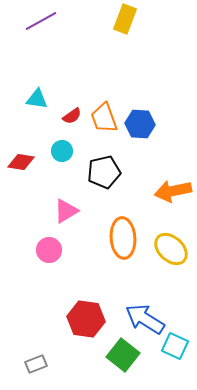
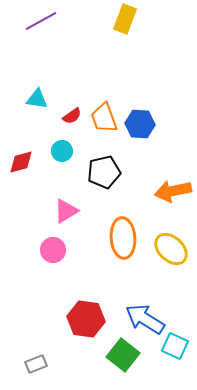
red diamond: rotated 24 degrees counterclockwise
pink circle: moved 4 px right
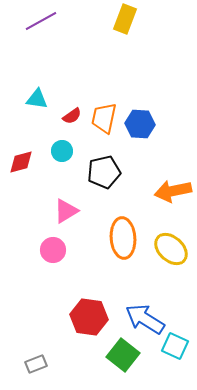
orange trapezoid: rotated 32 degrees clockwise
red hexagon: moved 3 px right, 2 px up
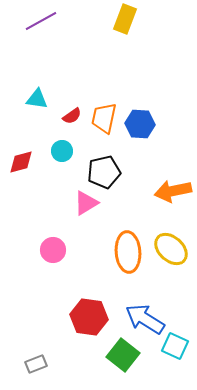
pink triangle: moved 20 px right, 8 px up
orange ellipse: moved 5 px right, 14 px down
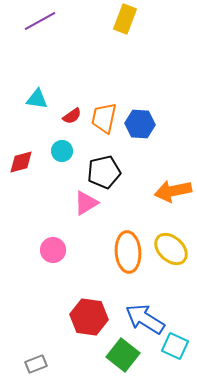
purple line: moved 1 px left
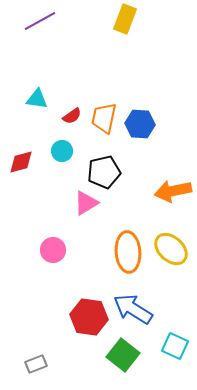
blue arrow: moved 12 px left, 10 px up
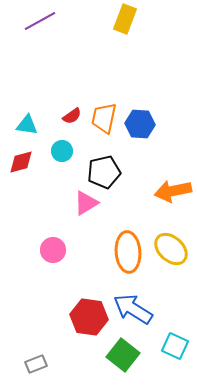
cyan triangle: moved 10 px left, 26 px down
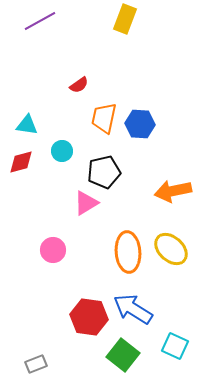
red semicircle: moved 7 px right, 31 px up
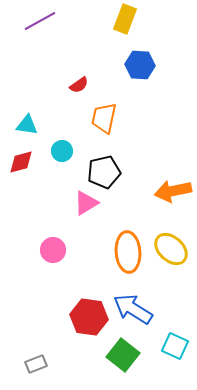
blue hexagon: moved 59 px up
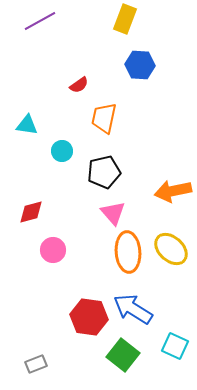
red diamond: moved 10 px right, 50 px down
pink triangle: moved 27 px right, 10 px down; rotated 40 degrees counterclockwise
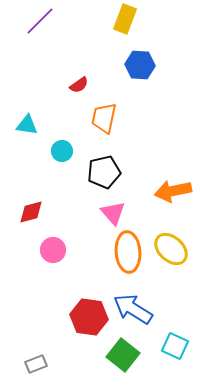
purple line: rotated 16 degrees counterclockwise
